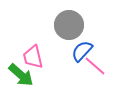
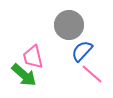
pink line: moved 3 px left, 8 px down
green arrow: moved 3 px right
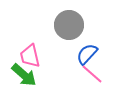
blue semicircle: moved 5 px right, 3 px down
pink trapezoid: moved 3 px left, 1 px up
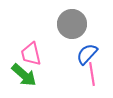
gray circle: moved 3 px right, 1 px up
pink trapezoid: moved 1 px right, 2 px up
pink line: rotated 40 degrees clockwise
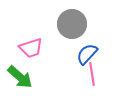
pink trapezoid: moved 6 px up; rotated 95 degrees counterclockwise
green arrow: moved 4 px left, 2 px down
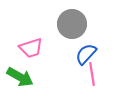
blue semicircle: moved 1 px left
green arrow: rotated 12 degrees counterclockwise
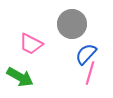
pink trapezoid: moved 4 px up; rotated 45 degrees clockwise
pink line: moved 2 px left, 1 px up; rotated 25 degrees clockwise
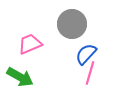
pink trapezoid: moved 1 px left; rotated 130 degrees clockwise
